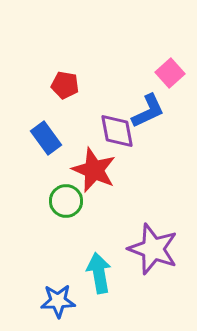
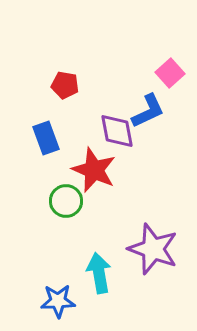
blue rectangle: rotated 16 degrees clockwise
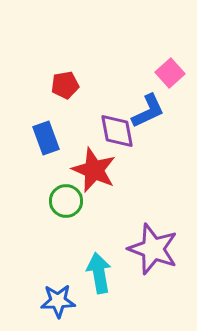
red pentagon: rotated 20 degrees counterclockwise
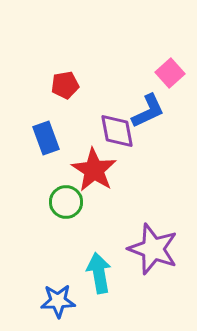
red star: rotated 9 degrees clockwise
green circle: moved 1 px down
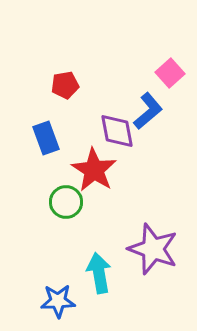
blue L-shape: rotated 15 degrees counterclockwise
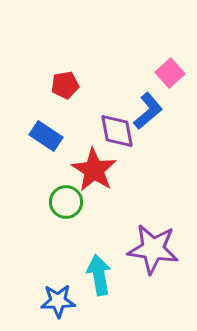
blue rectangle: moved 2 px up; rotated 36 degrees counterclockwise
purple star: rotated 12 degrees counterclockwise
cyan arrow: moved 2 px down
